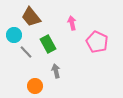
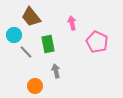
green rectangle: rotated 18 degrees clockwise
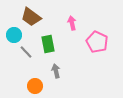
brown trapezoid: rotated 15 degrees counterclockwise
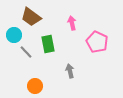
gray arrow: moved 14 px right
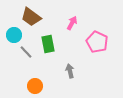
pink arrow: rotated 40 degrees clockwise
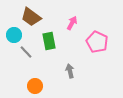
green rectangle: moved 1 px right, 3 px up
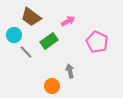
pink arrow: moved 4 px left, 2 px up; rotated 32 degrees clockwise
green rectangle: rotated 66 degrees clockwise
orange circle: moved 17 px right
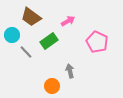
cyan circle: moved 2 px left
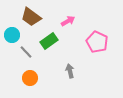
orange circle: moved 22 px left, 8 px up
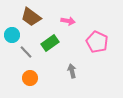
pink arrow: rotated 40 degrees clockwise
green rectangle: moved 1 px right, 2 px down
gray arrow: moved 2 px right
